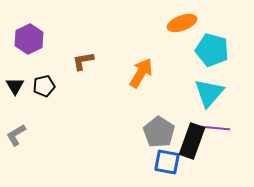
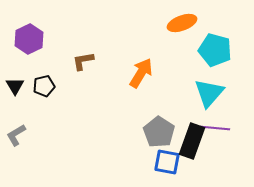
cyan pentagon: moved 3 px right
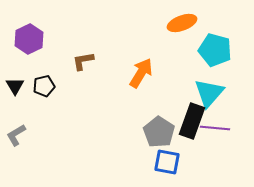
black rectangle: moved 20 px up
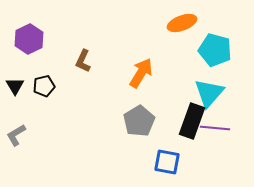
brown L-shape: rotated 55 degrees counterclockwise
gray pentagon: moved 20 px left, 11 px up; rotated 8 degrees clockwise
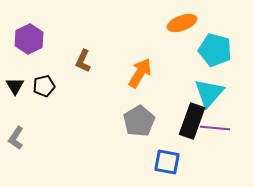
orange arrow: moved 1 px left
gray L-shape: moved 3 px down; rotated 25 degrees counterclockwise
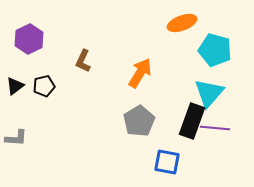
black triangle: rotated 24 degrees clockwise
gray L-shape: rotated 120 degrees counterclockwise
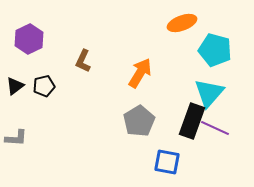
purple line: rotated 20 degrees clockwise
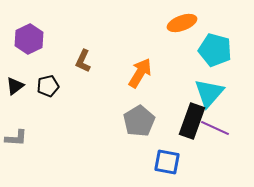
black pentagon: moved 4 px right
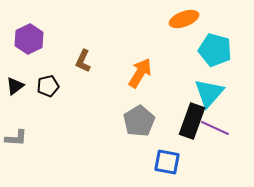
orange ellipse: moved 2 px right, 4 px up
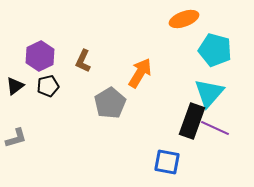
purple hexagon: moved 11 px right, 17 px down
gray pentagon: moved 29 px left, 18 px up
gray L-shape: rotated 20 degrees counterclockwise
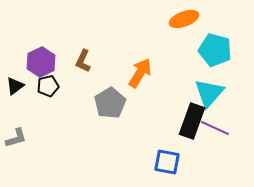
purple hexagon: moved 1 px right, 6 px down
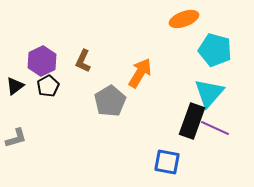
purple hexagon: moved 1 px right, 1 px up
black pentagon: rotated 15 degrees counterclockwise
gray pentagon: moved 2 px up
